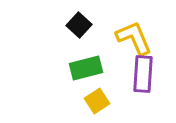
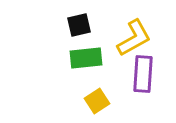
black square: rotated 35 degrees clockwise
yellow L-shape: rotated 84 degrees clockwise
green rectangle: moved 10 px up; rotated 8 degrees clockwise
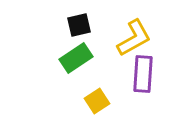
green rectangle: moved 10 px left; rotated 28 degrees counterclockwise
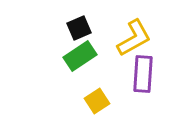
black square: moved 3 px down; rotated 10 degrees counterclockwise
green rectangle: moved 4 px right, 2 px up
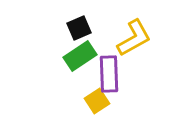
purple rectangle: moved 34 px left; rotated 6 degrees counterclockwise
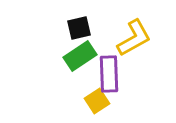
black square: rotated 10 degrees clockwise
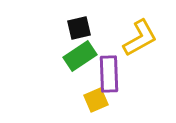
yellow L-shape: moved 6 px right
yellow square: moved 1 px left, 1 px up; rotated 10 degrees clockwise
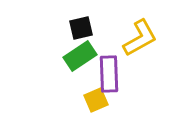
black square: moved 2 px right
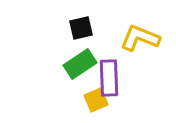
yellow L-shape: rotated 129 degrees counterclockwise
green rectangle: moved 8 px down
purple rectangle: moved 4 px down
